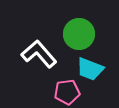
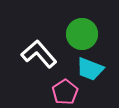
green circle: moved 3 px right
pink pentagon: moved 2 px left; rotated 25 degrees counterclockwise
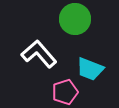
green circle: moved 7 px left, 15 px up
pink pentagon: rotated 15 degrees clockwise
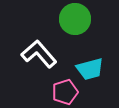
cyan trapezoid: rotated 36 degrees counterclockwise
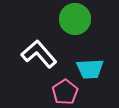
cyan trapezoid: rotated 12 degrees clockwise
pink pentagon: rotated 15 degrees counterclockwise
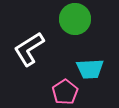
white L-shape: moved 10 px left, 5 px up; rotated 81 degrees counterclockwise
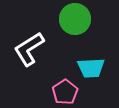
cyan trapezoid: moved 1 px right, 1 px up
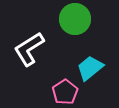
cyan trapezoid: moved 1 px left; rotated 144 degrees clockwise
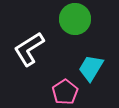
cyan trapezoid: moved 1 px right; rotated 20 degrees counterclockwise
